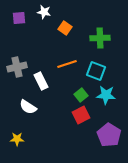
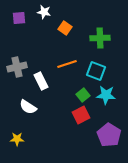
green square: moved 2 px right
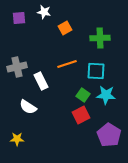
orange square: rotated 24 degrees clockwise
cyan square: rotated 18 degrees counterclockwise
green square: rotated 16 degrees counterclockwise
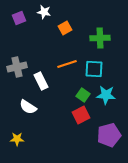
purple square: rotated 16 degrees counterclockwise
cyan square: moved 2 px left, 2 px up
purple pentagon: rotated 25 degrees clockwise
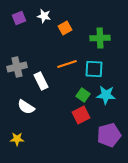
white star: moved 4 px down
white semicircle: moved 2 px left
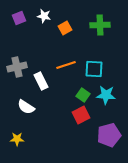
green cross: moved 13 px up
orange line: moved 1 px left, 1 px down
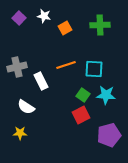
purple square: rotated 24 degrees counterclockwise
yellow star: moved 3 px right, 6 px up
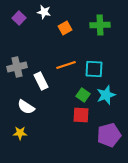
white star: moved 4 px up
cyan star: rotated 24 degrees counterclockwise
red square: rotated 30 degrees clockwise
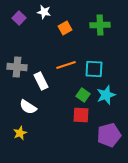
gray cross: rotated 18 degrees clockwise
white semicircle: moved 2 px right
yellow star: rotated 24 degrees counterclockwise
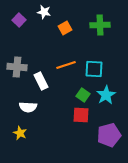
purple square: moved 2 px down
cyan star: rotated 12 degrees counterclockwise
white semicircle: rotated 30 degrees counterclockwise
yellow star: rotated 24 degrees counterclockwise
